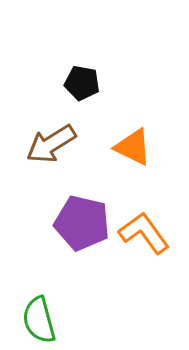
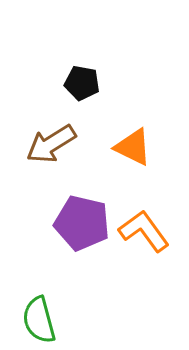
orange L-shape: moved 2 px up
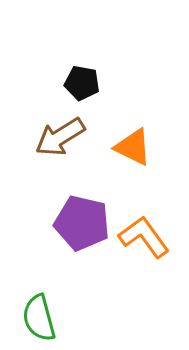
brown arrow: moved 9 px right, 7 px up
orange L-shape: moved 6 px down
green semicircle: moved 2 px up
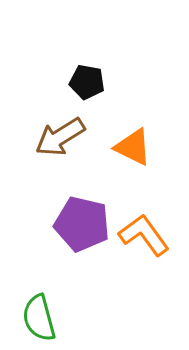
black pentagon: moved 5 px right, 1 px up
purple pentagon: moved 1 px down
orange L-shape: moved 2 px up
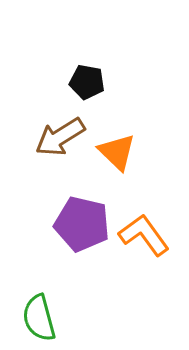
orange triangle: moved 16 px left, 5 px down; rotated 18 degrees clockwise
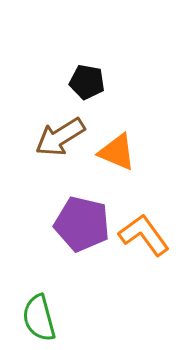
orange triangle: rotated 21 degrees counterclockwise
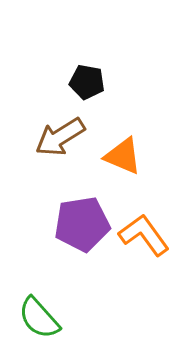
orange triangle: moved 6 px right, 4 px down
purple pentagon: rotated 22 degrees counterclockwise
green semicircle: rotated 27 degrees counterclockwise
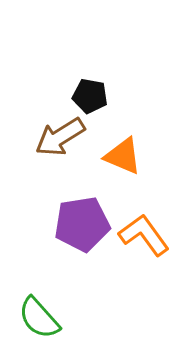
black pentagon: moved 3 px right, 14 px down
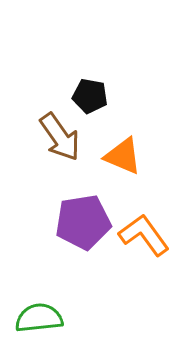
brown arrow: rotated 93 degrees counterclockwise
purple pentagon: moved 1 px right, 2 px up
green semicircle: rotated 126 degrees clockwise
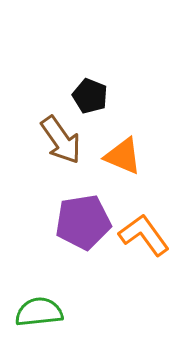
black pentagon: rotated 12 degrees clockwise
brown arrow: moved 1 px right, 3 px down
green semicircle: moved 6 px up
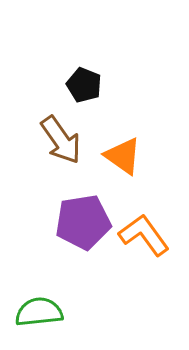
black pentagon: moved 6 px left, 11 px up
orange triangle: rotated 12 degrees clockwise
